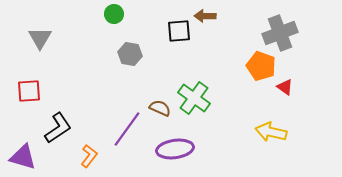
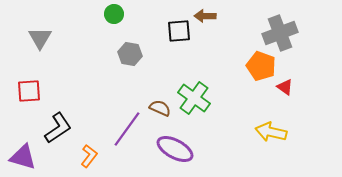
purple ellipse: rotated 36 degrees clockwise
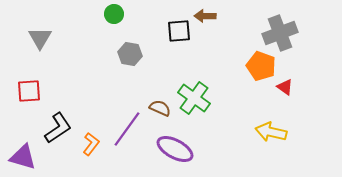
orange L-shape: moved 2 px right, 12 px up
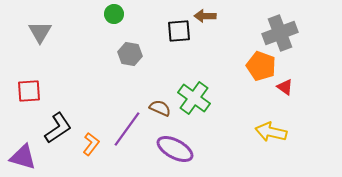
gray triangle: moved 6 px up
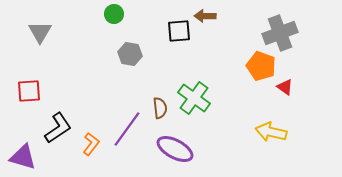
brown semicircle: rotated 60 degrees clockwise
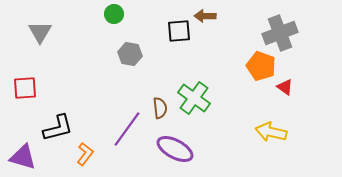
red square: moved 4 px left, 3 px up
black L-shape: rotated 20 degrees clockwise
orange L-shape: moved 6 px left, 10 px down
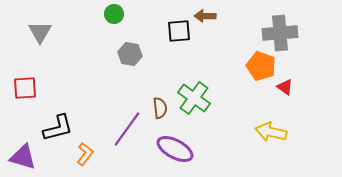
gray cross: rotated 16 degrees clockwise
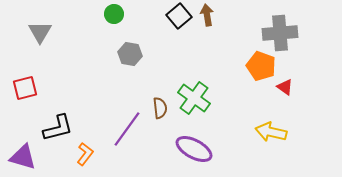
brown arrow: moved 2 px right, 1 px up; rotated 80 degrees clockwise
black square: moved 15 px up; rotated 35 degrees counterclockwise
red square: rotated 10 degrees counterclockwise
purple ellipse: moved 19 px right
